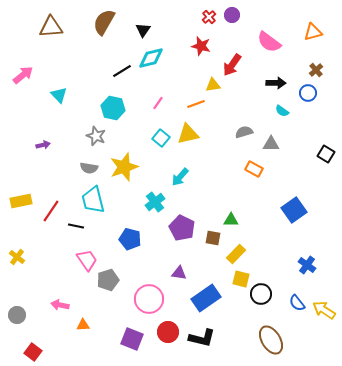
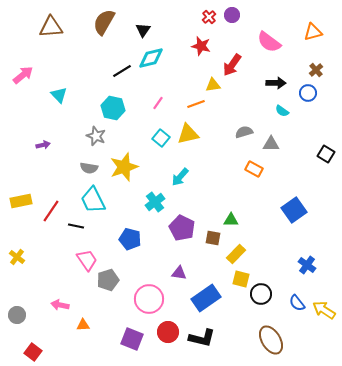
cyan trapezoid at (93, 200): rotated 12 degrees counterclockwise
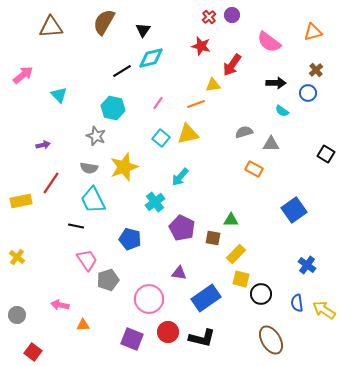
red line at (51, 211): moved 28 px up
blue semicircle at (297, 303): rotated 30 degrees clockwise
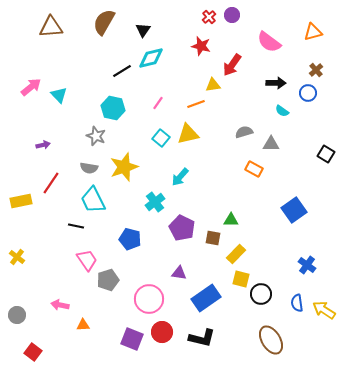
pink arrow at (23, 75): moved 8 px right, 12 px down
red circle at (168, 332): moved 6 px left
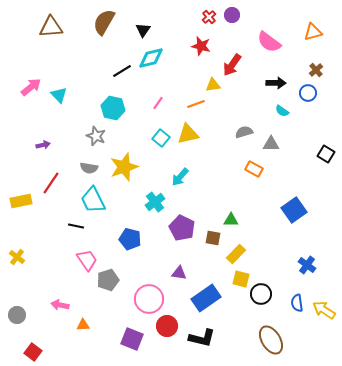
red circle at (162, 332): moved 5 px right, 6 px up
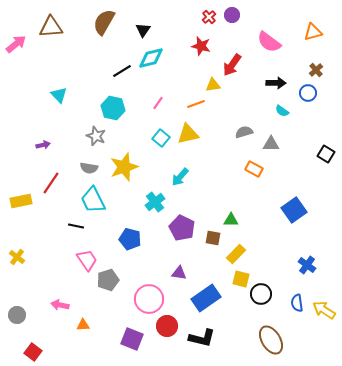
pink arrow at (31, 87): moved 15 px left, 43 px up
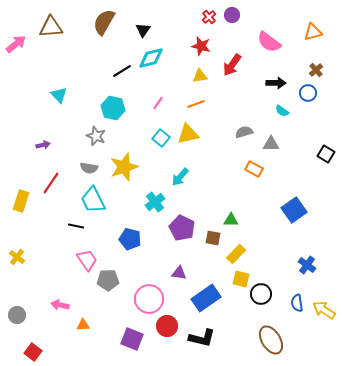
yellow triangle at (213, 85): moved 13 px left, 9 px up
yellow rectangle at (21, 201): rotated 60 degrees counterclockwise
gray pentagon at (108, 280): rotated 15 degrees clockwise
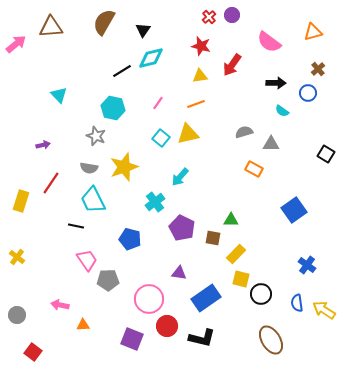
brown cross at (316, 70): moved 2 px right, 1 px up
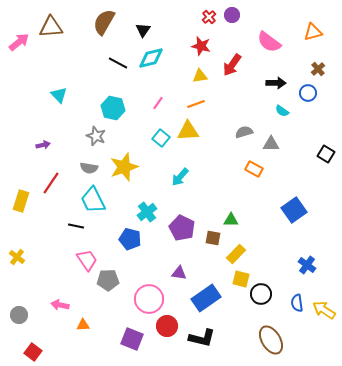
pink arrow at (16, 44): moved 3 px right, 2 px up
black line at (122, 71): moved 4 px left, 8 px up; rotated 60 degrees clockwise
yellow triangle at (188, 134): moved 3 px up; rotated 10 degrees clockwise
cyan cross at (155, 202): moved 8 px left, 10 px down
gray circle at (17, 315): moved 2 px right
